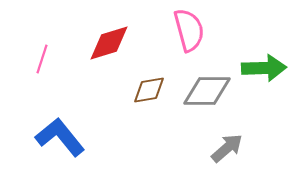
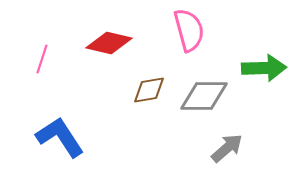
red diamond: rotated 30 degrees clockwise
gray diamond: moved 3 px left, 5 px down
blue L-shape: rotated 6 degrees clockwise
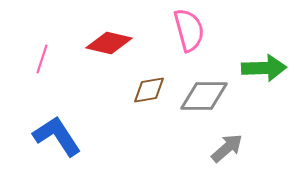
blue L-shape: moved 3 px left, 1 px up
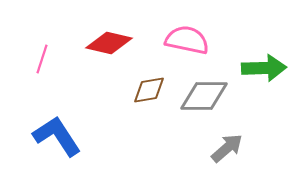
pink semicircle: moved 2 px left, 10 px down; rotated 63 degrees counterclockwise
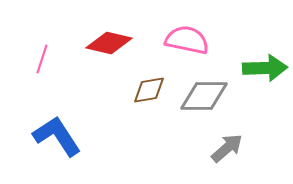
green arrow: moved 1 px right
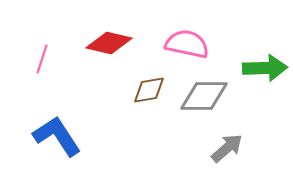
pink semicircle: moved 4 px down
